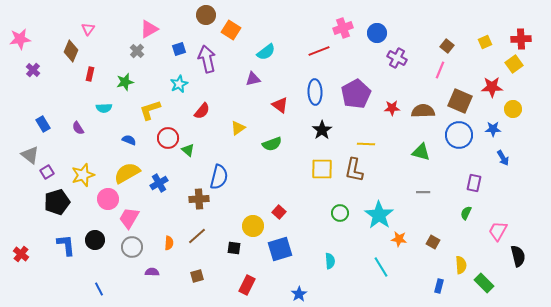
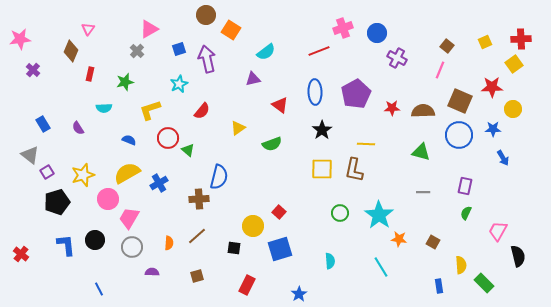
purple rectangle at (474, 183): moved 9 px left, 3 px down
blue rectangle at (439, 286): rotated 24 degrees counterclockwise
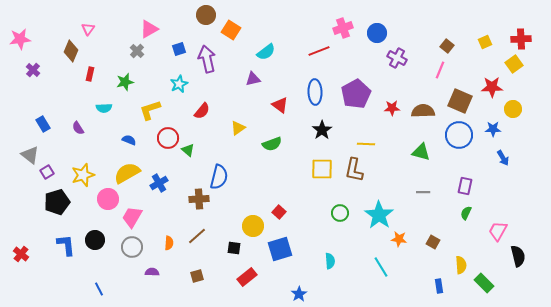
pink trapezoid at (129, 218): moved 3 px right, 1 px up
red rectangle at (247, 285): moved 8 px up; rotated 24 degrees clockwise
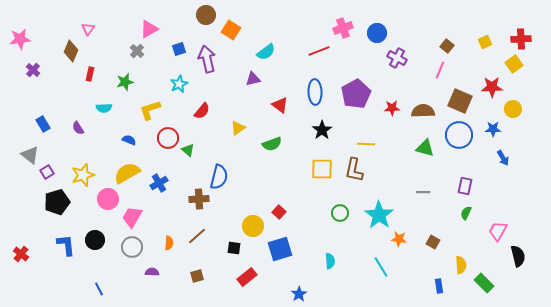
green triangle at (421, 152): moved 4 px right, 4 px up
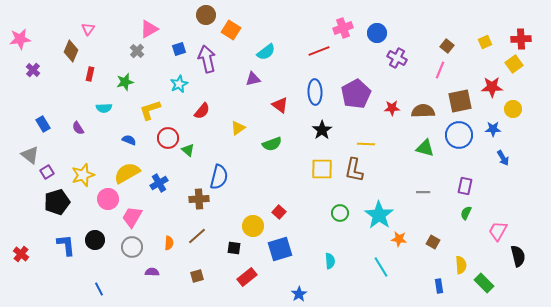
brown square at (460, 101): rotated 35 degrees counterclockwise
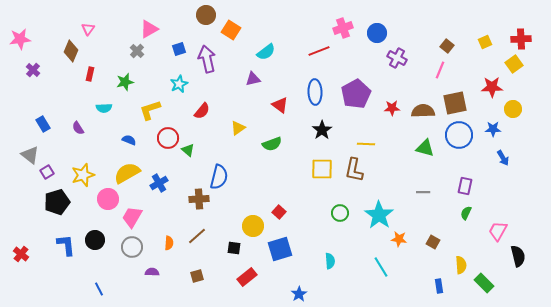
brown square at (460, 101): moved 5 px left, 2 px down
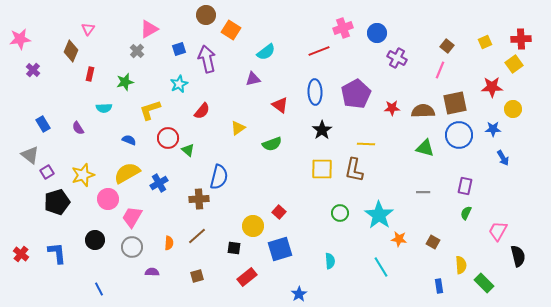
blue L-shape at (66, 245): moved 9 px left, 8 px down
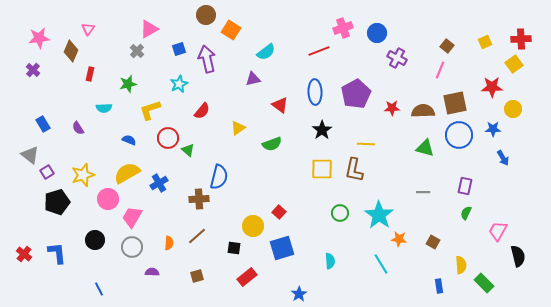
pink star at (20, 39): moved 19 px right, 1 px up
green star at (125, 82): moved 3 px right, 2 px down
blue square at (280, 249): moved 2 px right, 1 px up
red cross at (21, 254): moved 3 px right
cyan line at (381, 267): moved 3 px up
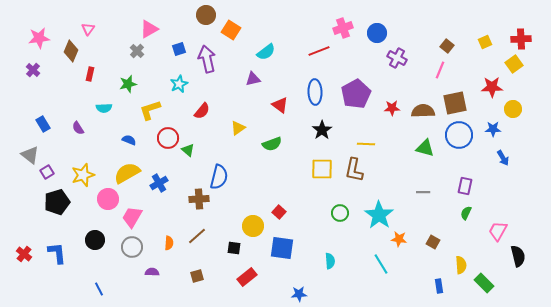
blue square at (282, 248): rotated 25 degrees clockwise
blue star at (299, 294): rotated 28 degrees clockwise
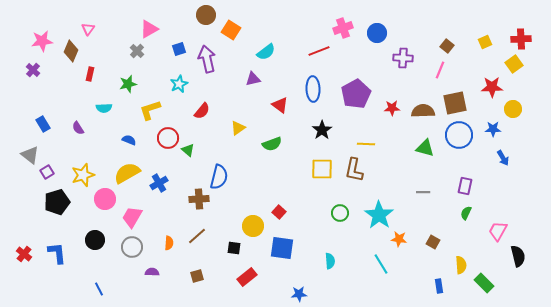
pink star at (39, 38): moved 3 px right, 3 px down
purple cross at (397, 58): moved 6 px right; rotated 24 degrees counterclockwise
blue ellipse at (315, 92): moved 2 px left, 3 px up
pink circle at (108, 199): moved 3 px left
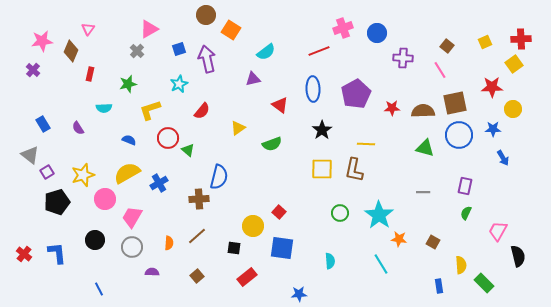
pink line at (440, 70): rotated 54 degrees counterclockwise
brown square at (197, 276): rotated 24 degrees counterclockwise
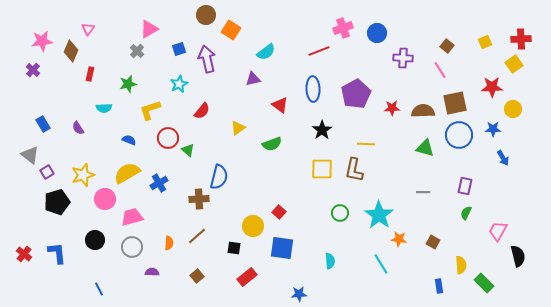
pink trapezoid at (132, 217): rotated 45 degrees clockwise
